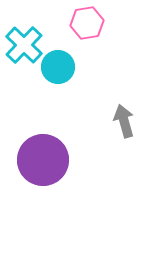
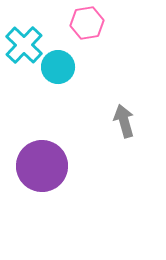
purple circle: moved 1 px left, 6 px down
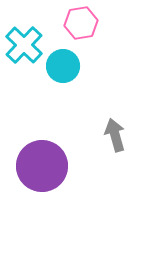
pink hexagon: moved 6 px left
cyan circle: moved 5 px right, 1 px up
gray arrow: moved 9 px left, 14 px down
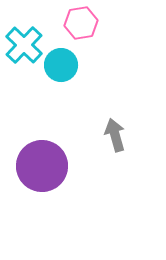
cyan circle: moved 2 px left, 1 px up
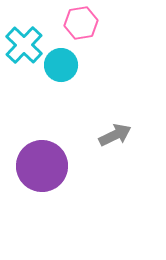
gray arrow: rotated 80 degrees clockwise
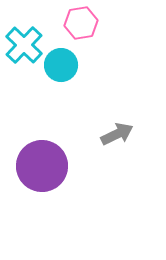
gray arrow: moved 2 px right, 1 px up
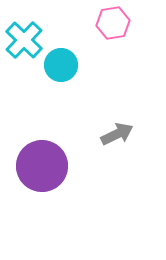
pink hexagon: moved 32 px right
cyan cross: moved 5 px up
